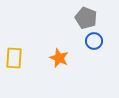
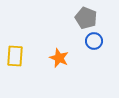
yellow rectangle: moved 1 px right, 2 px up
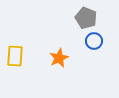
orange star: rotated 24 degrees clockwise
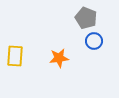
orange star: rotated 18 degrees clockwise
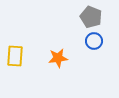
gray pentagon: moved 5 px right, 1 px up
orange star: moved 1 px left
